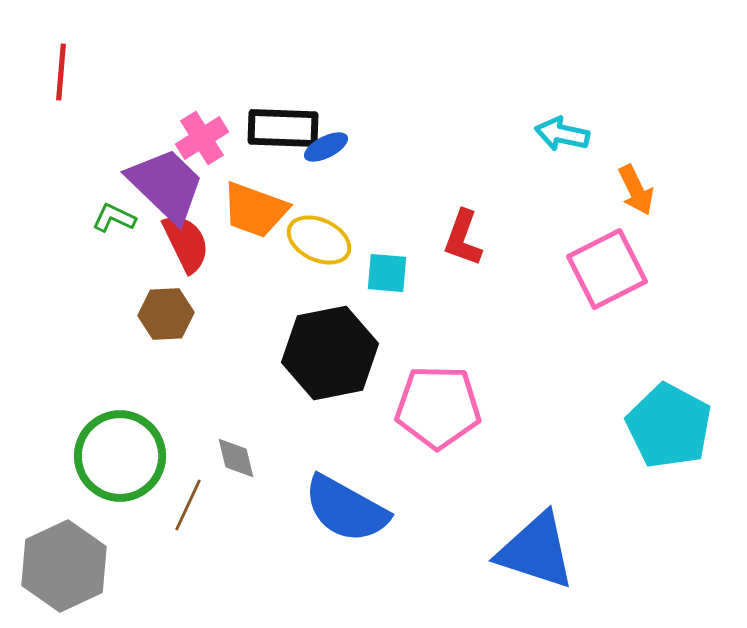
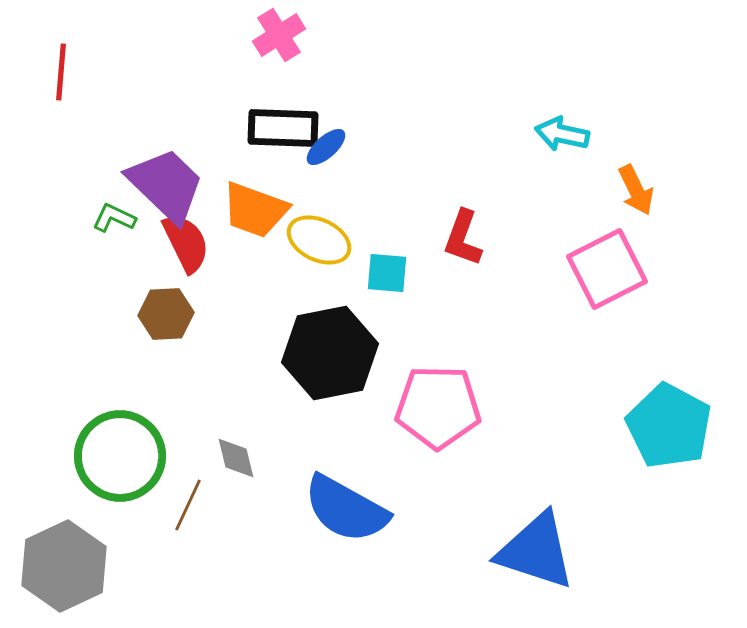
pink cross: moved 77 px right, 103 px up
blue ellipse: rotated 15 degrees counterclockwise
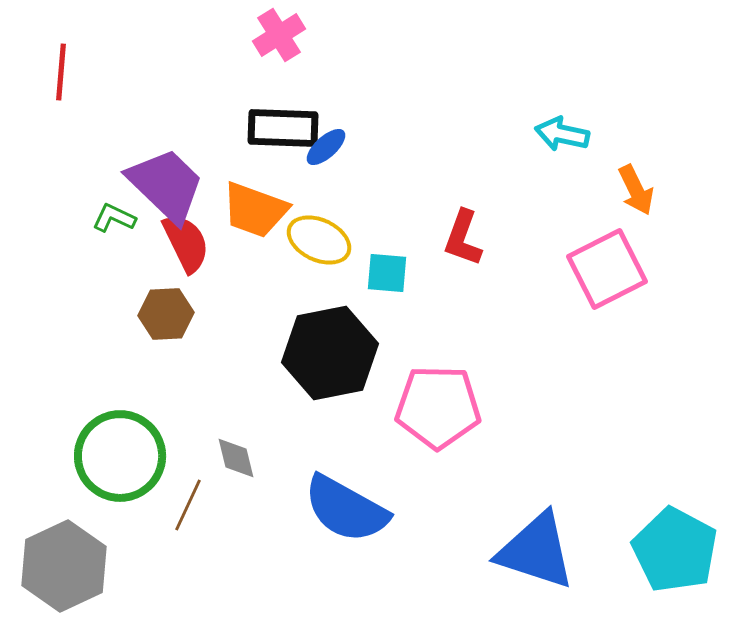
cyan pentagon: moved 6 px right, 124 px down
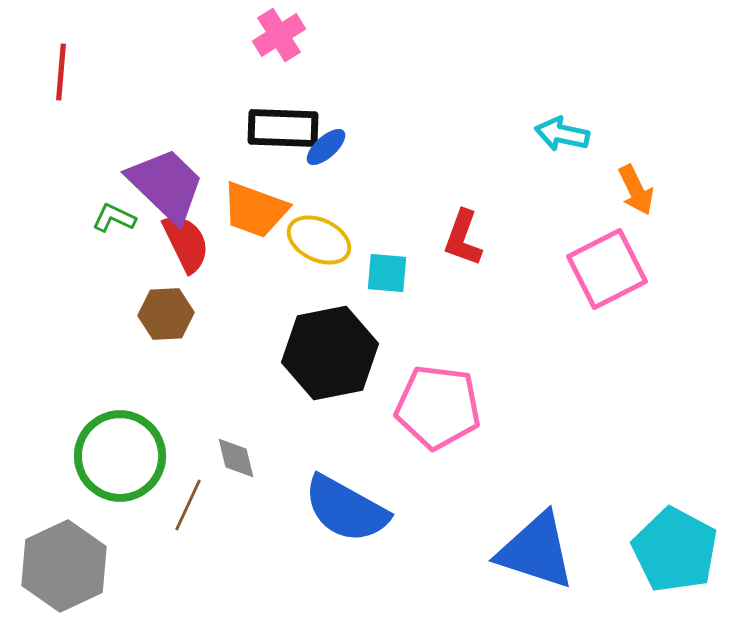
pink pentagon: rotated 6 degrees clockwise
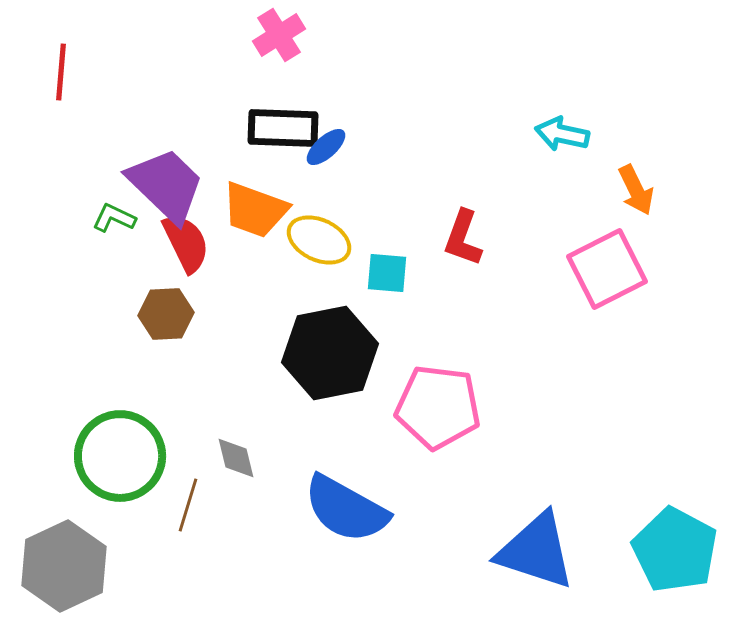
brown line: rotated 8 degrees counterclockwise
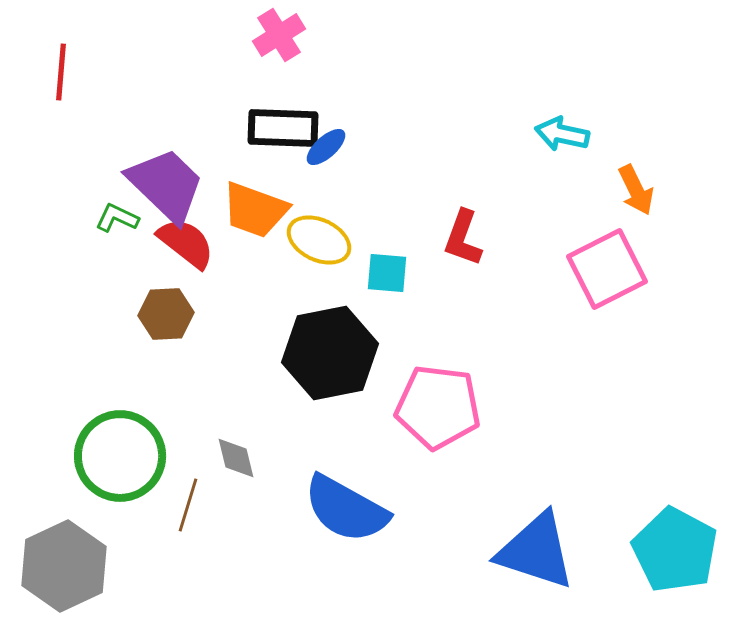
green L-shape: moved 3 px right
red semicircle: rotated 26 degrees counterclockwise
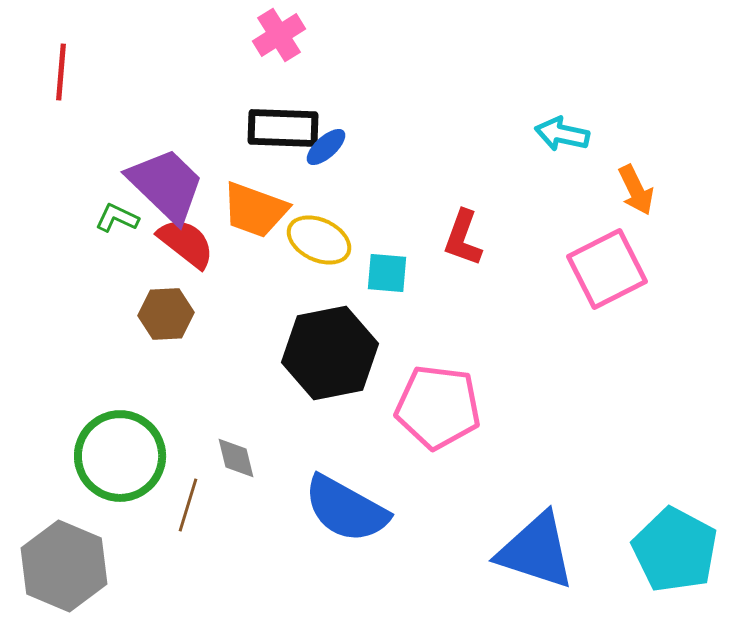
gray hexagon: rotated 12 degrees counterclockwise
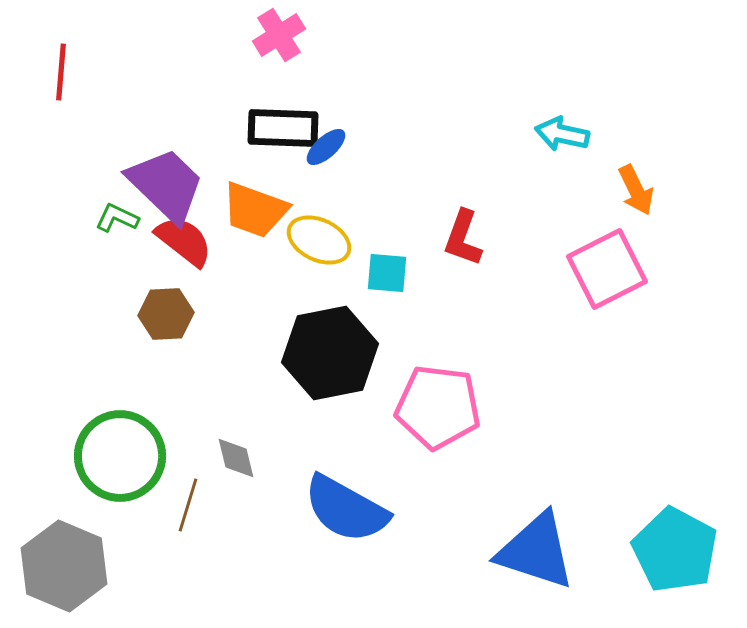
red semicircle: moved 2 px left, 2 px up
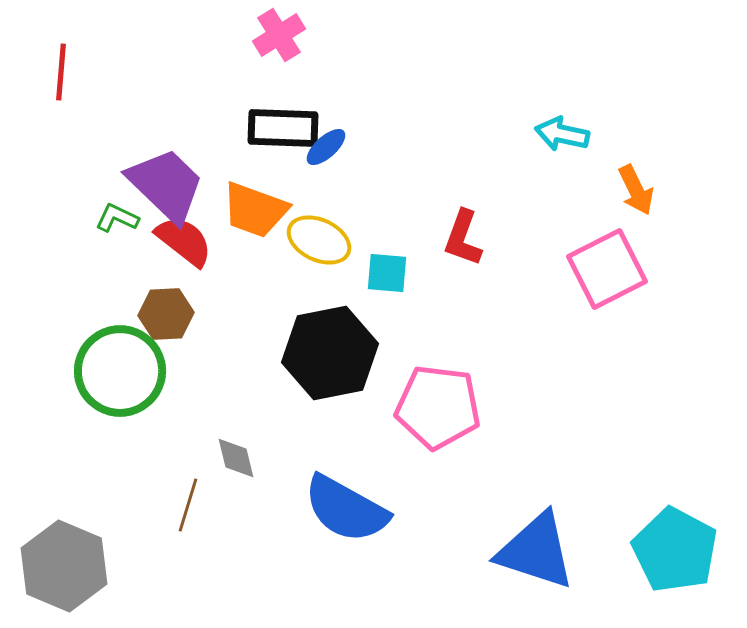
green circle: moved 85 px up
